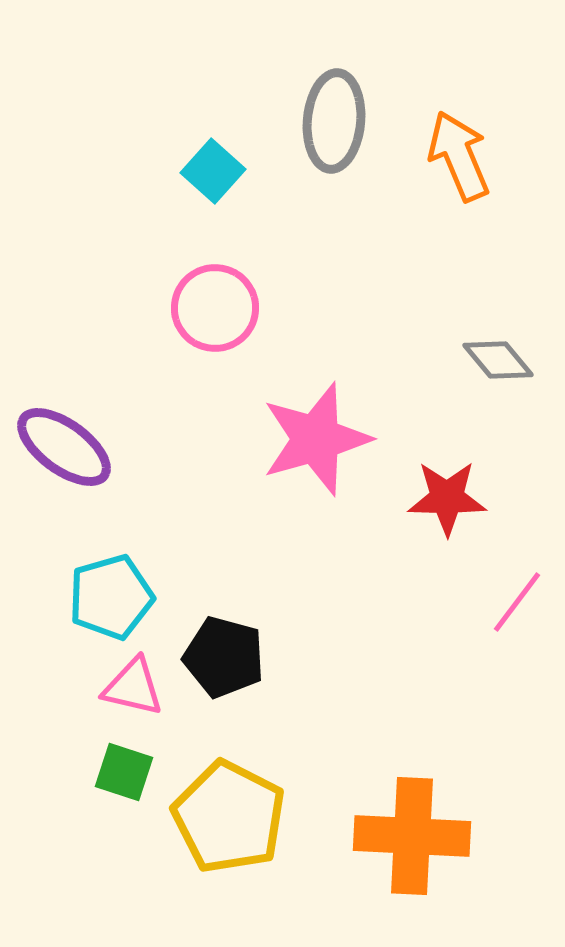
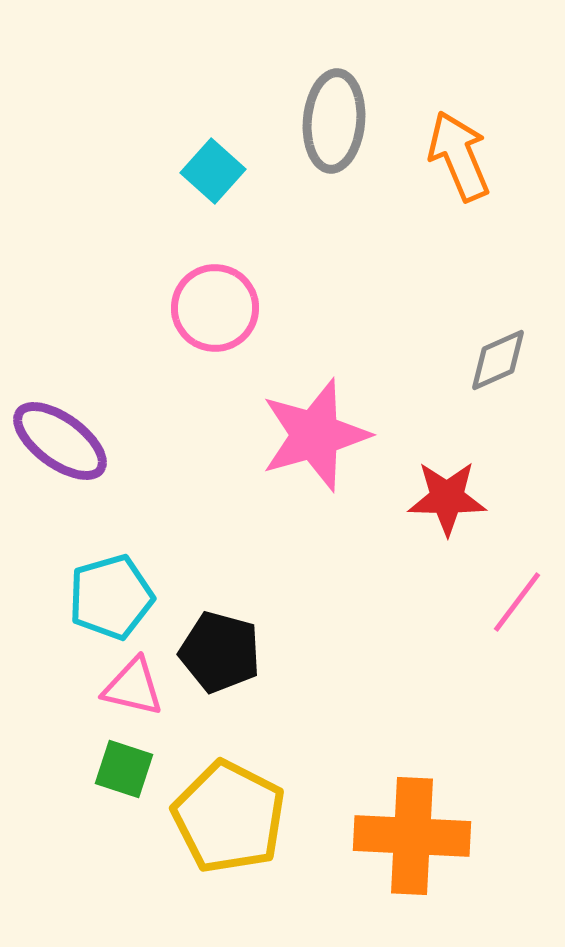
gray diamond: rotated 74 degrees counterclockwise
pink star: moved 1 px left, 4 px up
purple ellipse: moved 4 px left, 6 px up
black pentagon: moved 4 px left, 5 px up
green square: moved 3 px up
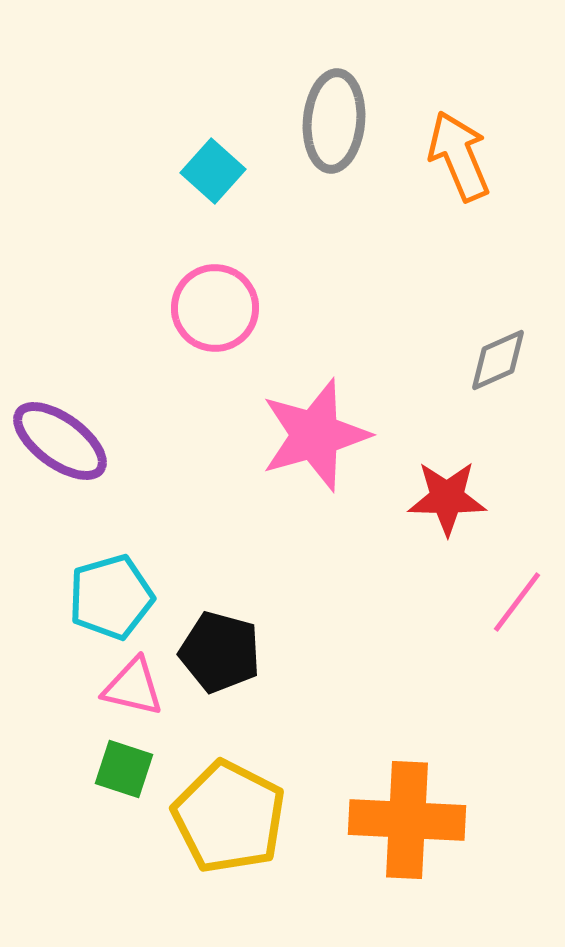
orange cross: moved 5 px left, 16 px up
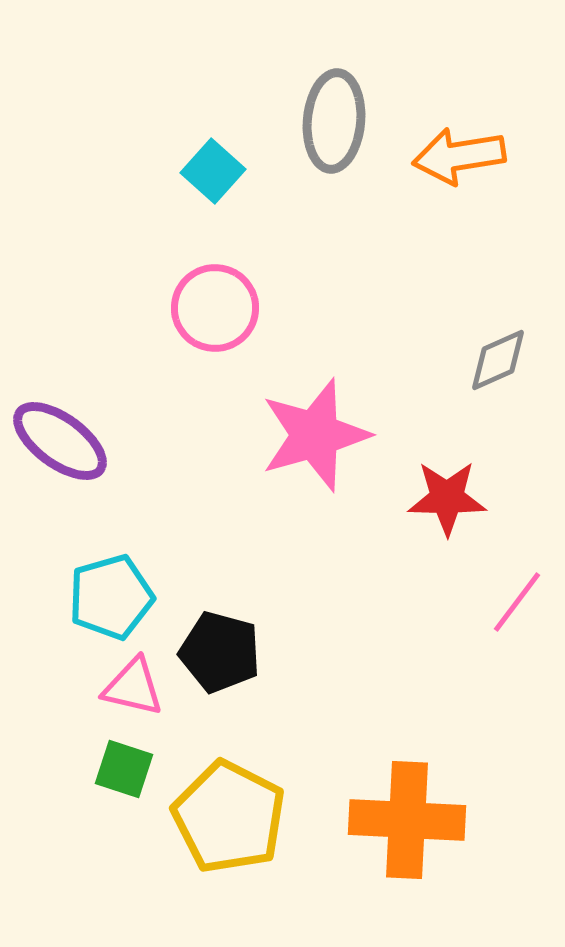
orange arrow: rotated 76 degrees counterclockwise
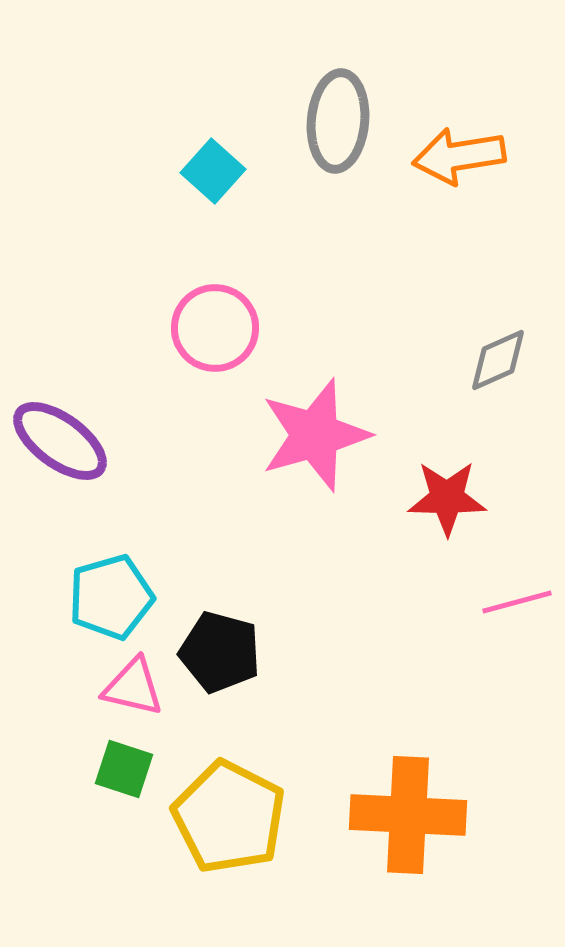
gray ellipse: moved 4 px right
pink circle: moved 20 px down
pink line: rotated 38 degrees clockwise
orange cross: moved 1 px right, 5 px up
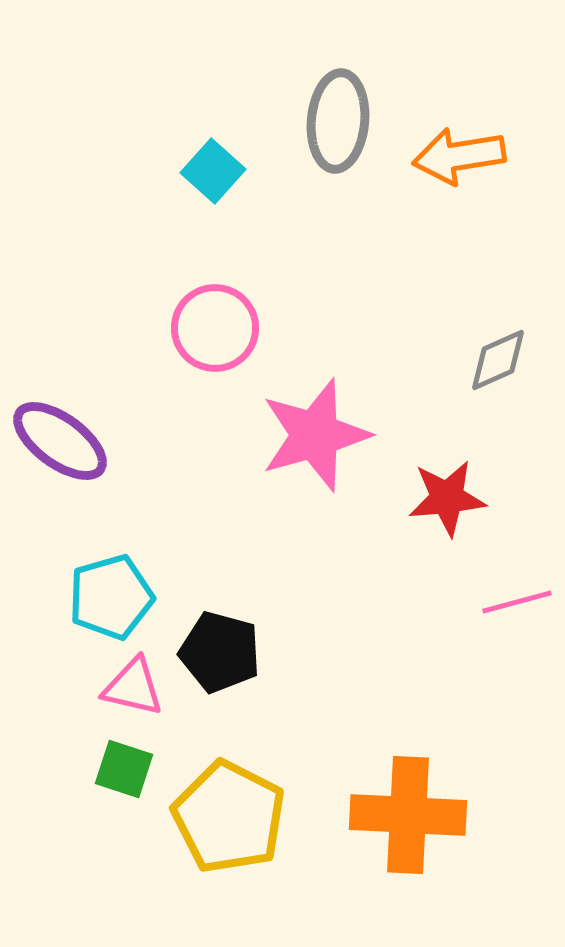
red star: rotated 6 degrees counterclockwise
